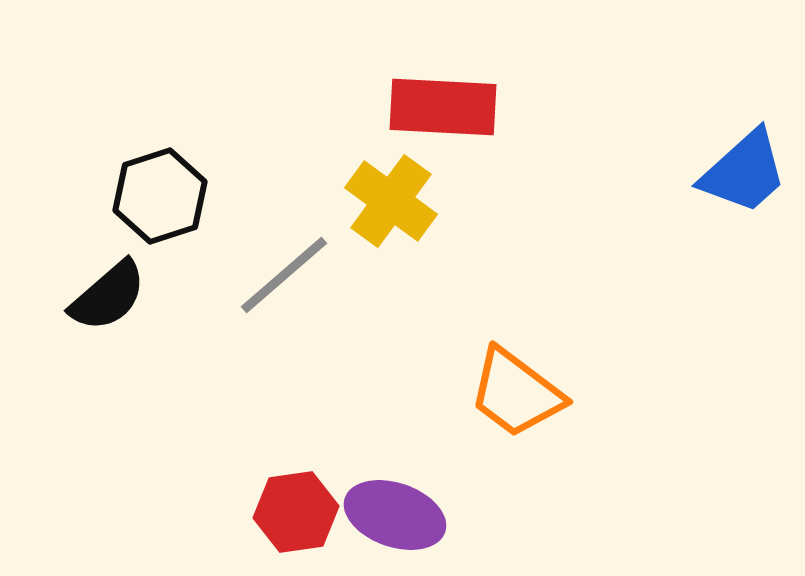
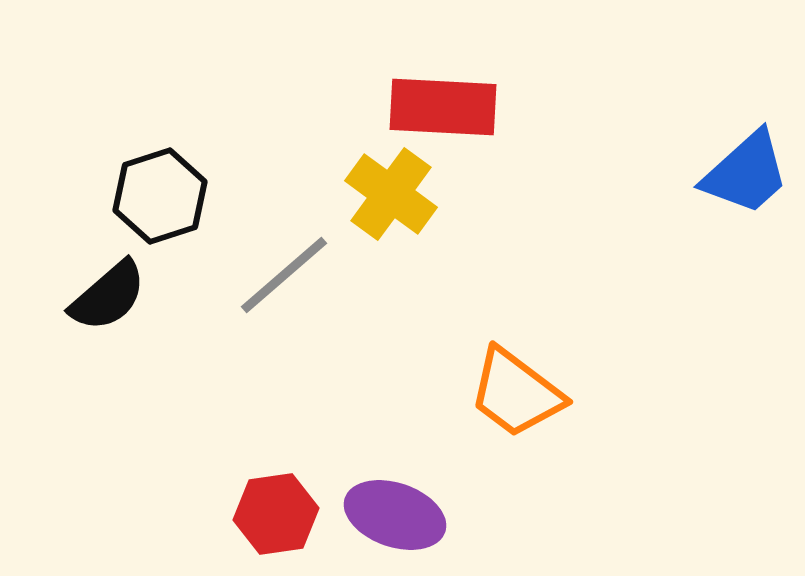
blue trapezoid: moved 2 px right, 1 px down
yellow cross: moved 7 px up
red hexagon: moved 20 px left, 2 px down
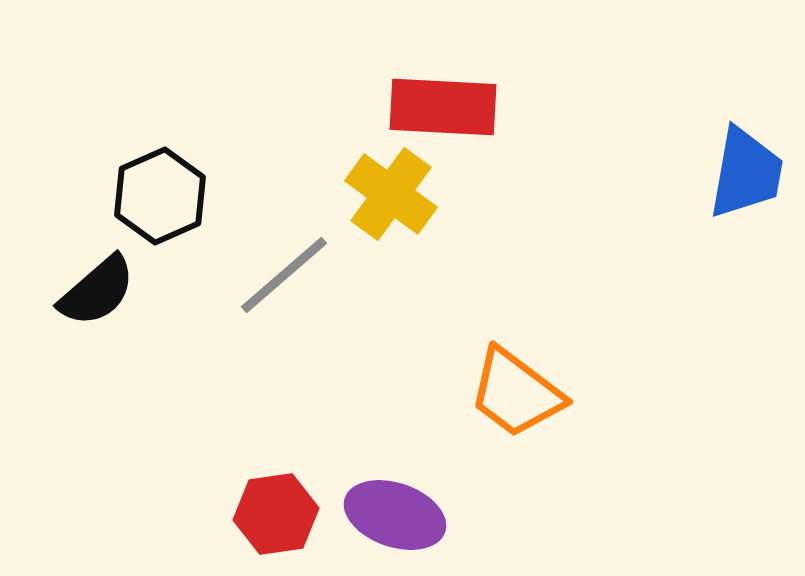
blue trapezoid: rotated 38 degrees counterclockwise
black hexagon: rotated 6 degrees counterclockwise
black semicircle: moved 11 px left, 5 px up
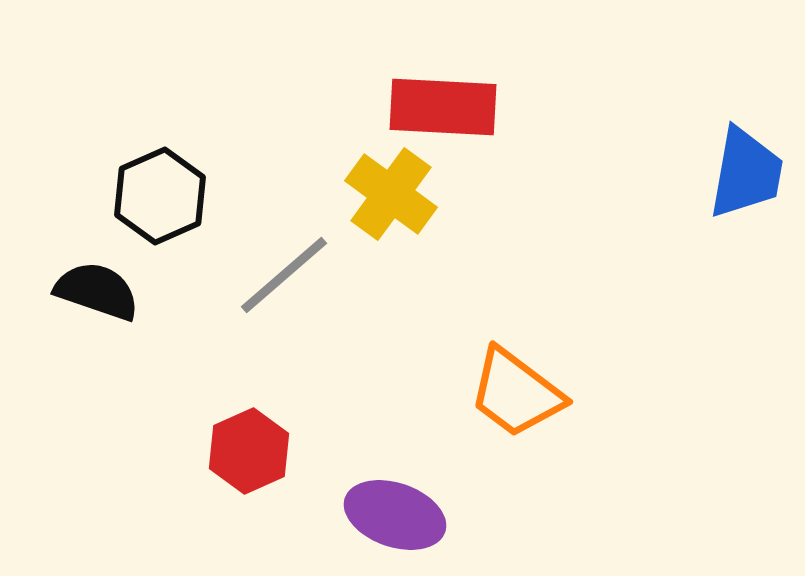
black semicircle: rotated 120 degrees counterclockwise
red hexagon: moved 27 px left, 63 px up; rotated 16 degrees counterclockwise
